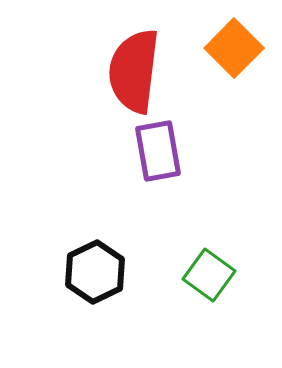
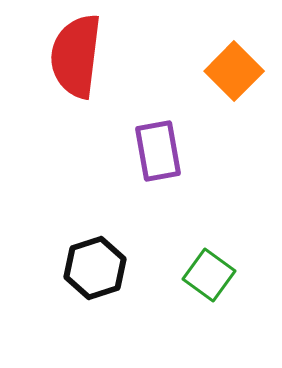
orange square: moved 23 px down
red semicircle: moved 58 px left, 15 px up
black hexagon: moved 4 px up; rotated 8 degrees clockwise
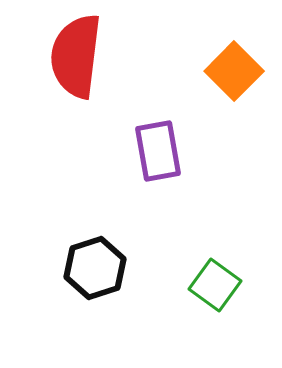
green square: moved 6 px right, 10 px down
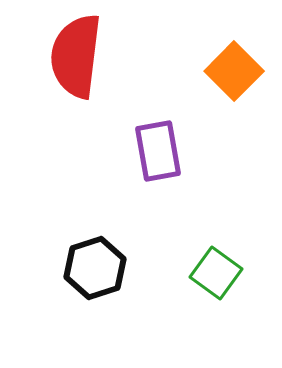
green square: moved 1 px right, 12 px up
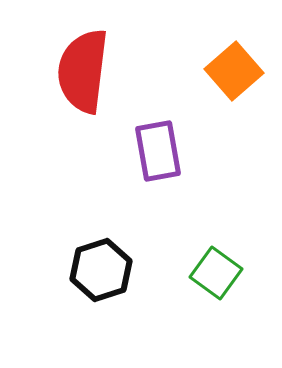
red semicircle: moved 7 px right, 15 px down
orange square: rotated 4 degrees clockwise
black hexagon: moved 6 px right, 2 px down
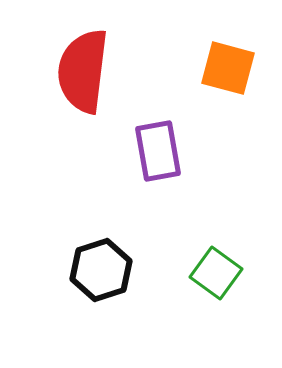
orange square: moved 6 px left, 3 px up; rotated 34 degrees counterclockwise
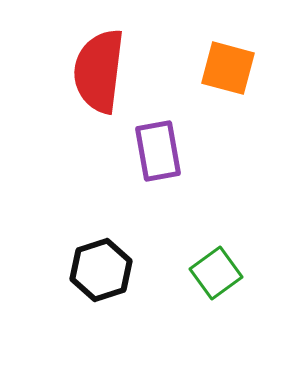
red semicircle: moved 16 px right
green square: rotated 18 degrees clockwise
